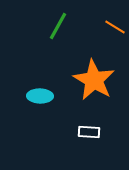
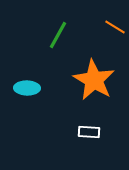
green line: moved 9 px down
cyan ellipse: moved 13 px left, 8 px up
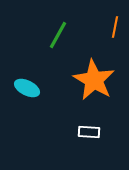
orange line: rotated 70 degrees clockwise
cyan ellipse: rotated 25 degrees clockwise
